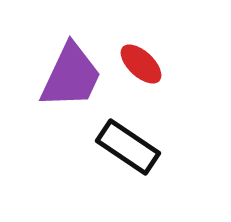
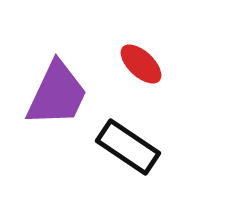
purple trapezoid: moved 14 px left, 18 px down
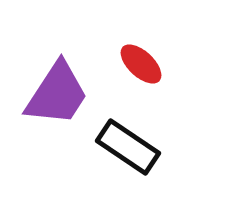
purple trapezoid: rotated 8 degrees clockwise
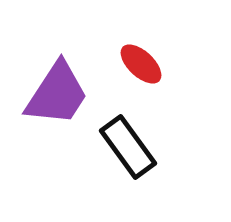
black rectangle: rotated 20 degrees clockwise
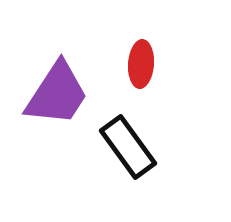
red ellipse: rotated 51 degrees clockwise
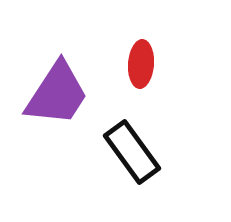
black rectangle: moved 4 px right, 5 px down
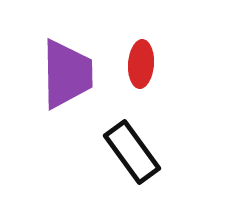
purple trapezoid: moved 10 px right, 20 px up; rotated 34 degrees counterclockwise
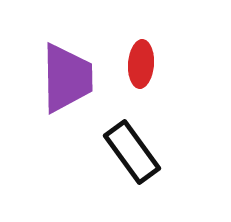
purple trapezoid: moved 4 px down
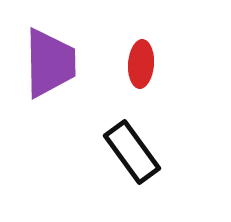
purple trapezoid: moved 17 px left, 15 px up
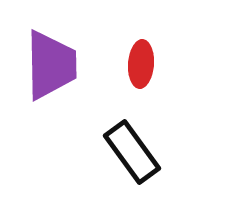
purple trapezoid: moved 1 px right, 2 px down
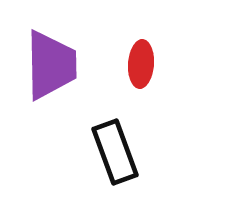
black rectangle: moved 17 px left; rotated 16 degrees clockwise
